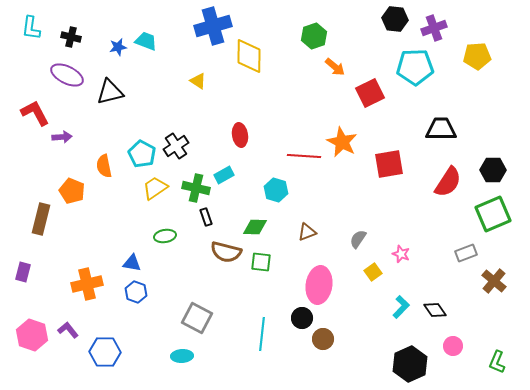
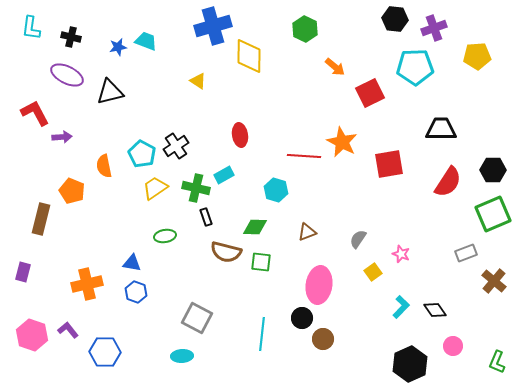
green hexagon at (314, 36): moved 9 px left, 7 px up; rotated 15 degrees counterclockwise
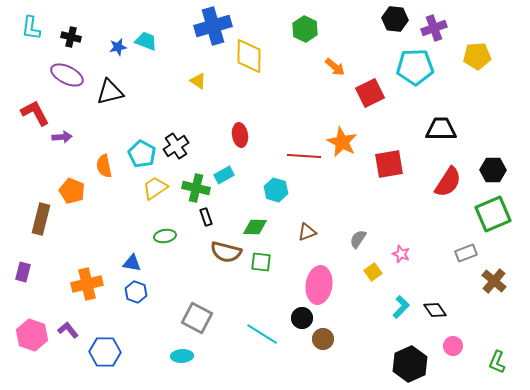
cyan line at (262, 334): rotated 64 degrees counterclockwise
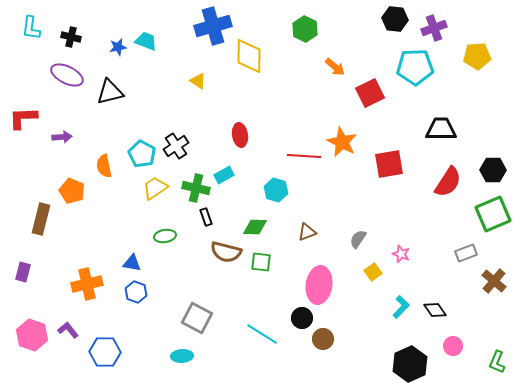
red L-shape at (35, 113): moved 12 px left, 5 px down; rotated 64 degrees counterclockwise
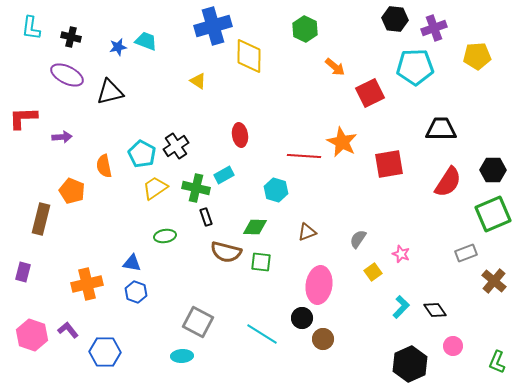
gray square at (197, 318): moved 1 px right, 4 px down
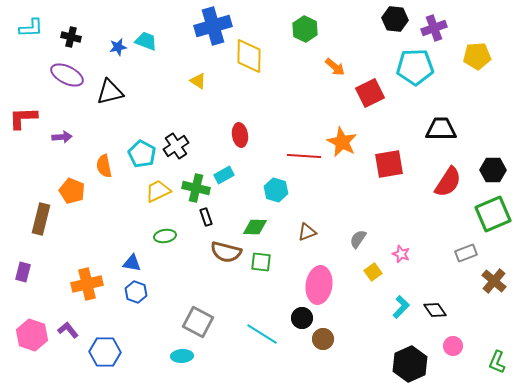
cyan L-shape at (31, 28): rotated 100 degrees counterclockwise
yellow trapezoid at (155, 188): moved 3 px right, 3 px down; rotated 8 degrees clockwise
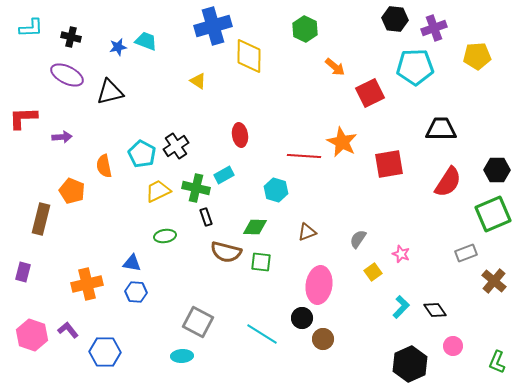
black hexagon at (493, 170): moved 4 px right
blue hexagon at (136, 292): rotated 15 degrees counterclockwise
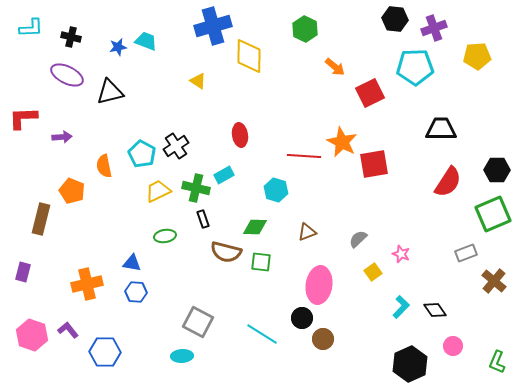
red square at (389, 164): moved 15 px left
black rectangle at (206, 217): moved 3 px left, 2 px down
gray semicircle at (358, 239): rotated 12 degrees clockwise
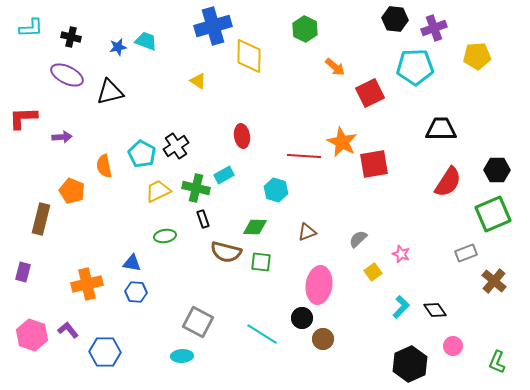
red ellipse at (240, 135): moved 2 px right, 1 px down
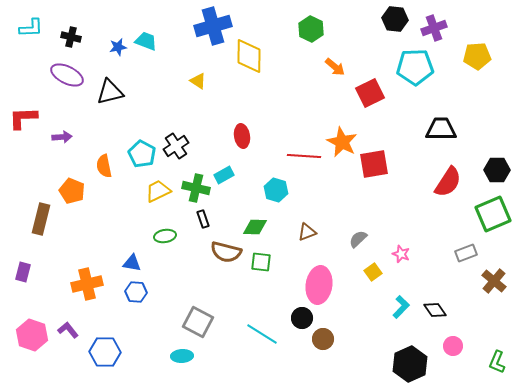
green hexagon at (305, 29): moved 6 px right
